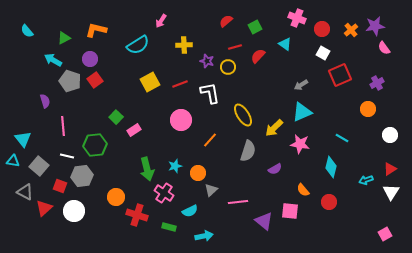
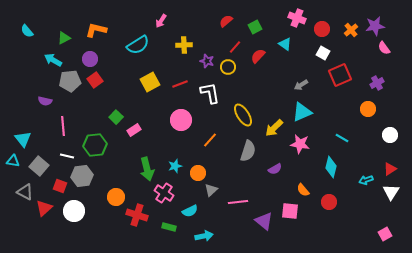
red line at (235, 47): rotated 32 degrees counterclockwise
gray pentagon at (70, 81): rotated 25 degrees counterclockwise
purple semicircle at (45, 101): rotated 120 degrees clockwise
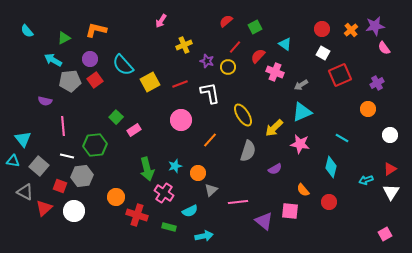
pink cross at (297, 18): moved 22 px left, 54 px down
cyan semicircle at (138, 45): moved 15 px left, 20 px down; rotated 80 degrees clockwise
yellow cross at (184, 45): rotated 21 degrees counterclockwise
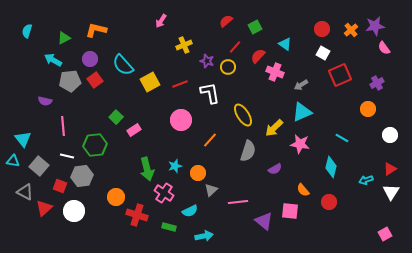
cyan semicircle at (27, 31): rotated 56 degrees clockwise
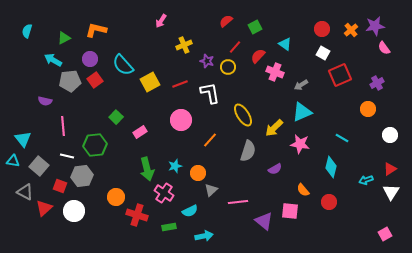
pink rectangle at (134, 130): moved 6 px right, 2 px down
green rectangle at (169, 227): rotated 24 degrees counterclockwise
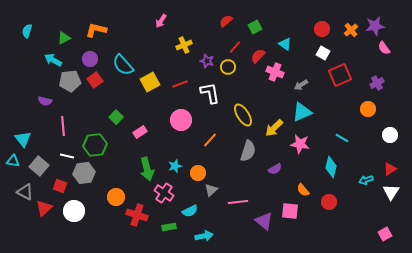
gray hexagon at (82, 176): moved 2 px right, 3 px up
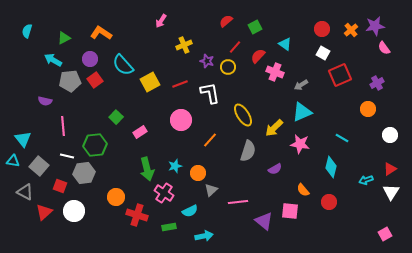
orange L-shape at (96, 30): moved 5 px right, 3 px down; rotated 20 degrees clockwise
red triangle at (44, 208): moved 4 px down
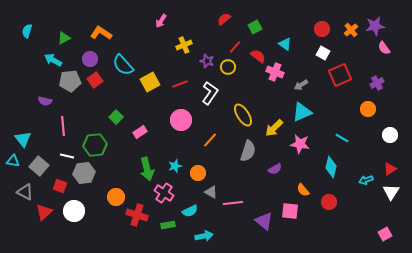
red semicircle at (226, 21): moved 2 px left, 2 px up
red semicircle at (258, 56): rotated 84 degrees clockwise
white L-shape at (210, 93): rotated 45 degrees clockwise
gray triangle at (211, 190): moved 2 px down; rotated 48 degrees counterclockwise
pink line at (238, 202): moved 5 px left, 1 px down
green rectangle at (169, 227): moved 1 px left, 2 px up
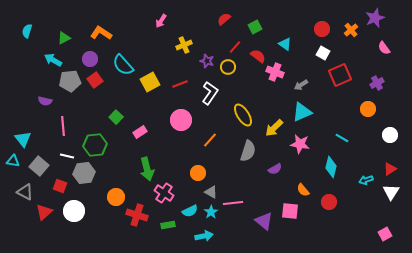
purple star at (375, 26): moved 8 px up; rotated 12 degrees counterclockwise
cyan star at (175, 166): moved 36 px right, 46 px down; rotated 16 degrees counterclockwise
